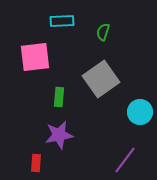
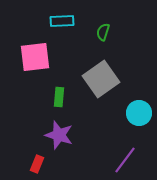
cyan circle: moved 1 px left, 1 px down
purple star: rotated 28 degrees clockwise
red rectangle: moved 1 px right, 1 px down; rotated 18 degrees clockwise
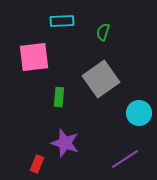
pink square: moved 1 px left
purple star: moved 6 px right, 8 px down
purple line: moved 1 px up; rotated 20 degrees clockwise
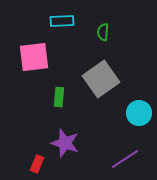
green semicircle: rotated 12 degrees counterclockwise
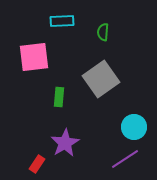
cyan circle: moved 5 px left, 14 px down
purple star: rotated 24 degrees clockwise
red rectangle: rotated 12 degrees clockwise
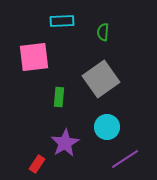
cyan circle: moved 27 px left
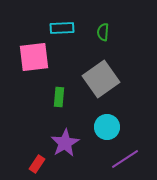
cyan rectangle: moved 7 px down
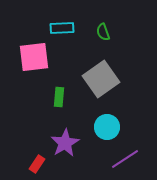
green semicircle: rotated 24 degrees counterclockwise
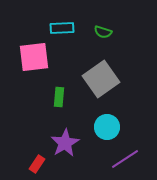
green semicircle: rotated 54 degrees counterclockwise
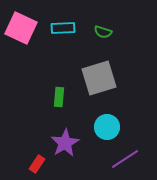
cyan rectangle: moved 1 px right
pink square: moved 13 px left, 29 px up; rotated 32 degrees clockwise
gray square: moved 2 px left, 1 px up; rotated 18 degrees clockwise
